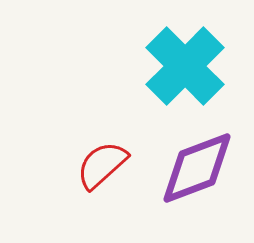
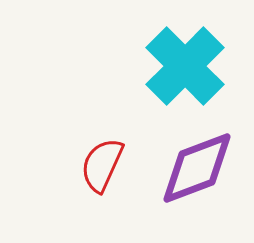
red semicircle: rotated 24 degrees counterclockwise
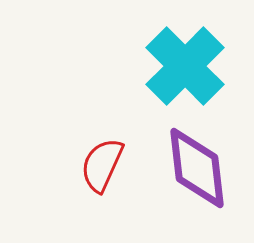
purple diamond: rotated 76 degrees counterclockwise
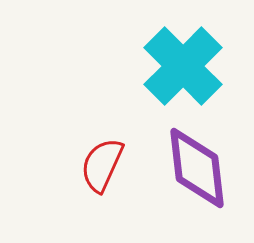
cyan cross: moved 2 px left
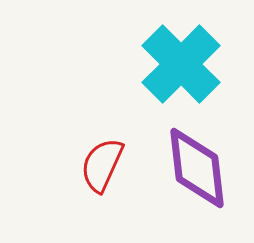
cyan cross: moved 2 px left, 2 px up
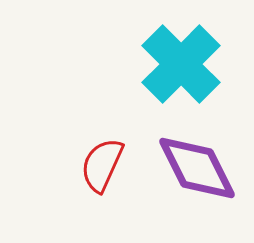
purple diamond: rotated 20 degrees counterclockwise
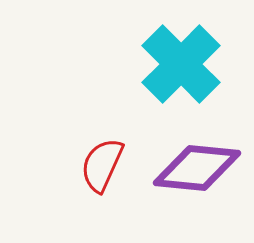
purple diamond: rotated 58 degrees counterclockwise
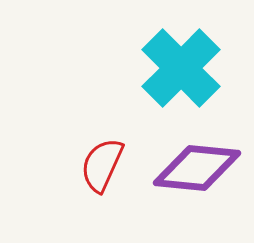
cyan cross: moved 4 px down
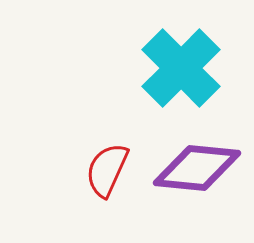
red semicircle: moved 5 px right, 5 px down
